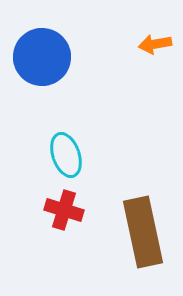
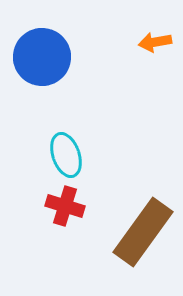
orange arrow: moved 2 px up
red cross: moved 1 px right, 4 px up
brown rectangle: rotated 48 degrees clockwise
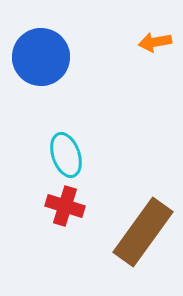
blue circle: moved 1 px left
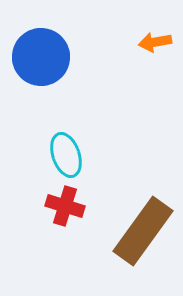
brown rectangle: moved 1 px up
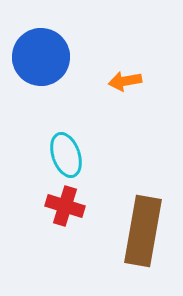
orange arrow: moved 30 px left, 39 px down
brown rectangle: rotated 26 degrees counterclockwise
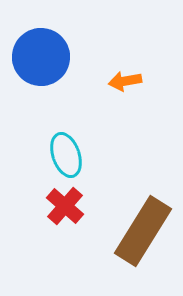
red cross: rotated 24 degrees clockwise
brown rectangle: rotated 22 degrees clockwise
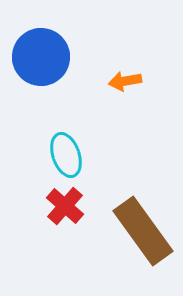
brown rectangle: rotated 68 degrees counterclockwise
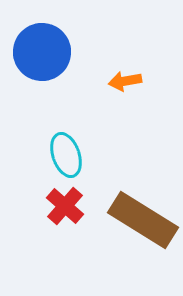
blue circle: moved 1 px right, 5 px up
brown rectangle: moved 11 px up; rotated 22 degrees counterclockwise
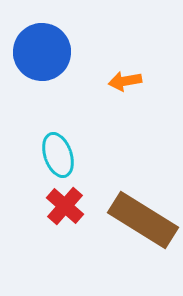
cyan ellipse: moved 8 px left
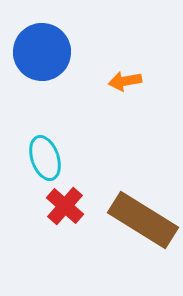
cyan ellipse: moved 13 px left, 3 px down
